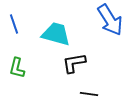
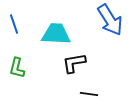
cyan trapezoid: rotated 12 degrees counterclockwise
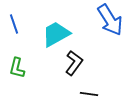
cyan trapezoid: rotated 32 degrees counterclockwise
black L-shape: rotated 135 degrees clockwise
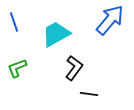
blue arrow: rotated 108 degrees counterclockwise
blue line: moved 2 px up
black L-shape: moved 5 px down
green L-shape: rotated 55 degrees clockwise
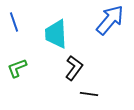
cyan trapezoid: rotated 64 degrees counterclockwise
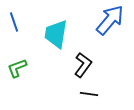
cyan trapezoid: rotated 12 degrees clockwise
black L-shape: moved 9 px right, 3 px up
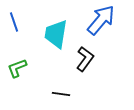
blue arrow: moved 9 px left
black L-shape: moved 2 px right, 6 px up
black line: moved 28 px left
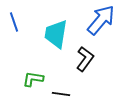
green L-shape: moved 16 px right, 11 px down; rotated 30 degrees clockwise
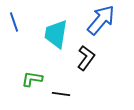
black L-shape: moved 1 px right, 1 px up
green L-shape: moved 1 px left
